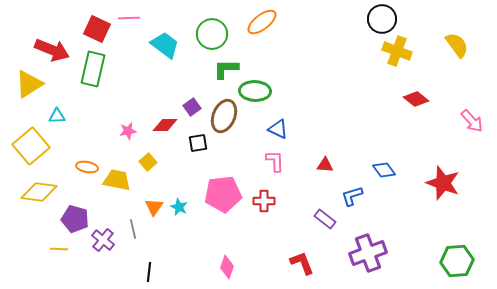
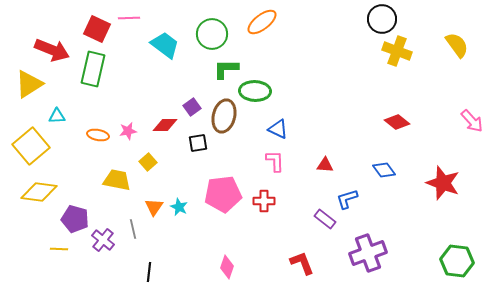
red diamond at (416, 99): moved 19 px left, 23 px down
brown ellipse at (224, 116): rotated 8 degrees counterclockwise
orange ellipse at (87, 167): moved 11 px right, 32 px up
blue L-shape at (352, 196): moved 5 px left, 3 px down
green hexagon at (457, 261): rotated 12 degrees clockwise
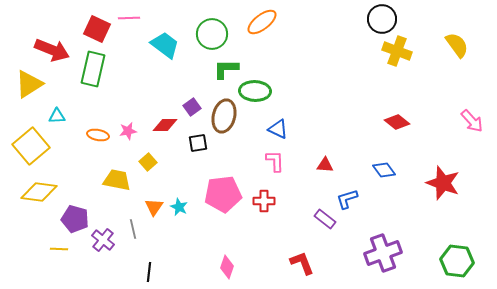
purple cross at (368, 253): moved 15 px right
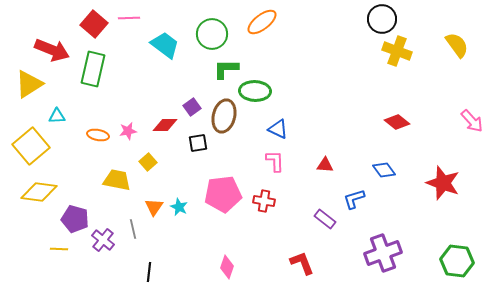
red square at (97, 29): moved 3 px left, 5 px up; rotated 16 degrees clockwise
blue L-shape at (347, 199): moved 7 px right
red cross at (264, 201): rotated 10 degrees clockwise
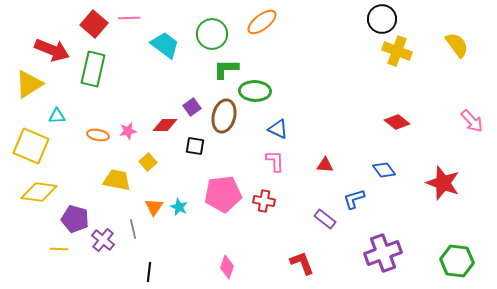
black square at (198, 143): moved 3 px left, 3 px down; rotated 18 degrees clockwise
yellow square at (31, 146): rotated 27 degrees counterclockwise
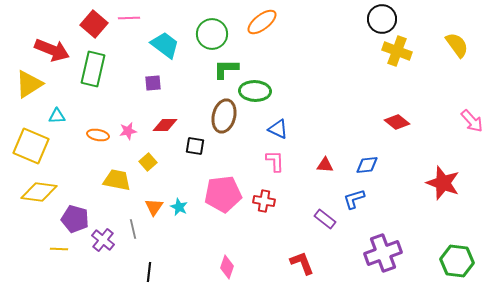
purple square at (192, 107): moved 39 px left, 24 px up; rotated 30 degrees clockwise
blue diamond at (384, 170): moved 17 px left, 5 px up; rotated 60 degrees counterclockwise
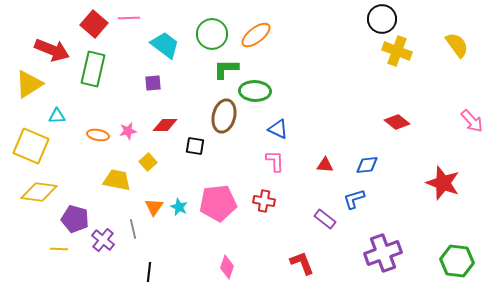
orange ellipse at (262, 22): moved 6 px left, 13 px down
pink pentagon at (223, 194): moved 5 px left, 9 px down
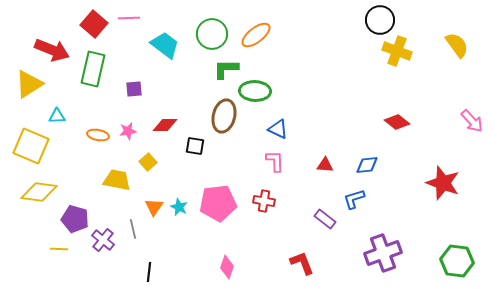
black circle at (382, 19): moved 2 px left, 1 px down
purple square at (153, 83): moved 19 px left, 6 px down
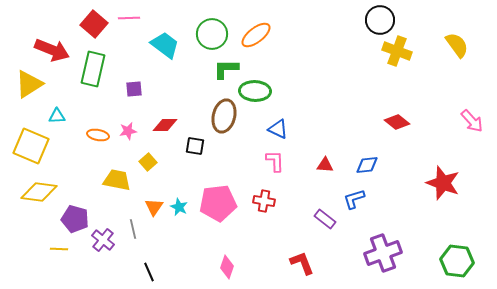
black line at (149, 272): rotated 30 degrees counterclockwise
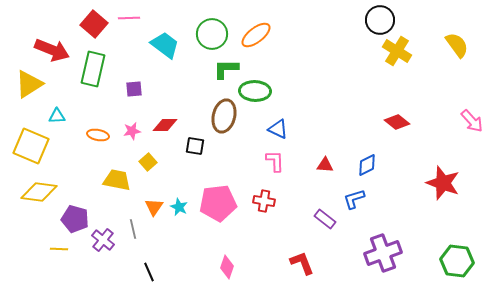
yellow cross at (397, 51): rotated 12 degrees clockwise
pink star at (128, 131): moved 4 px right
blue diamond at (367, 165): rotated 20 degrees counterclockwise
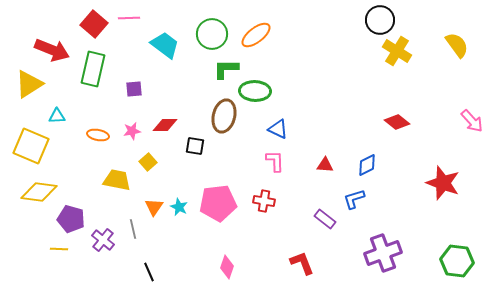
purple pentagon at (75, 219): moved 4 px left
